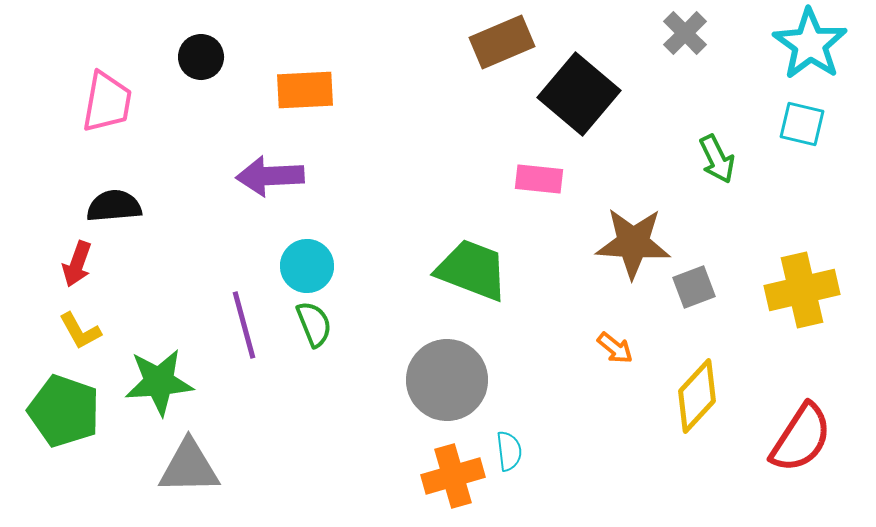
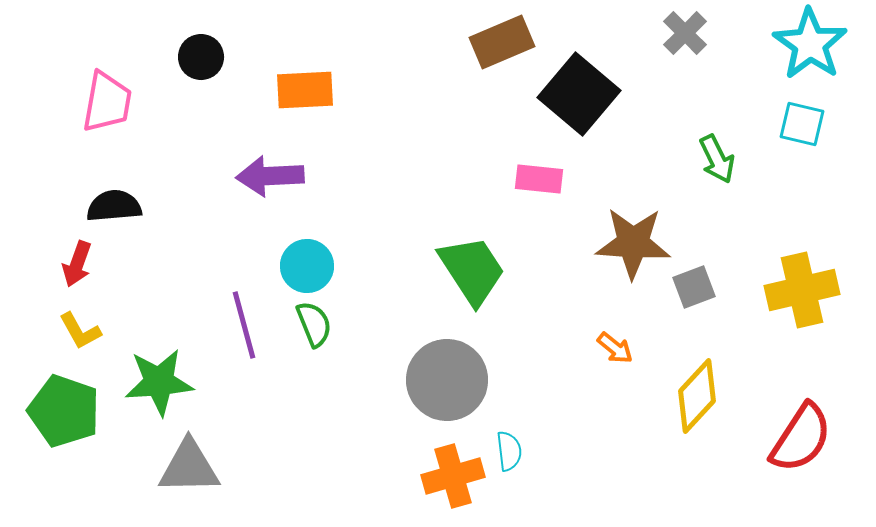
green trapezoid: rotated 36 degrees clockwise
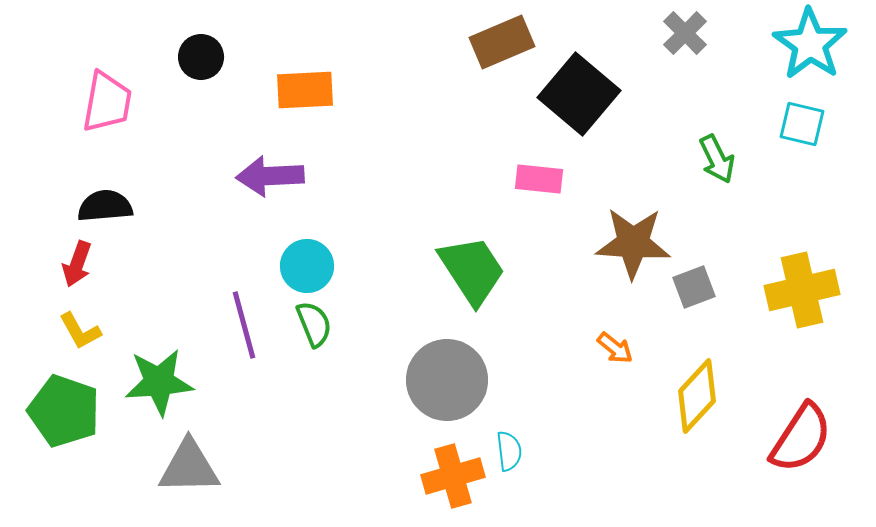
black semicircle: moved 9 px left
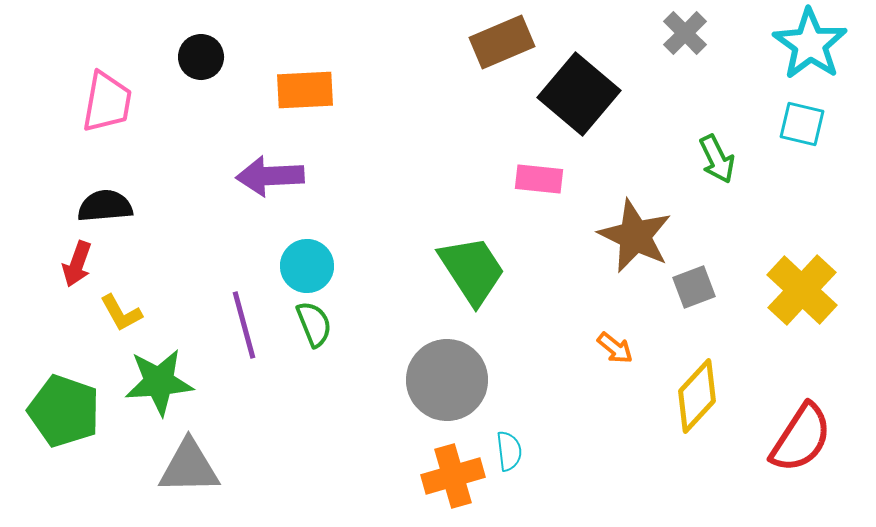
brown star: moved 2 px right, 7 px up; rotated 22 degrees clockwise
yellow cross: rotated 34 degrees counterclockwise
yellow L-shape: moved 41 px right, 18 px up
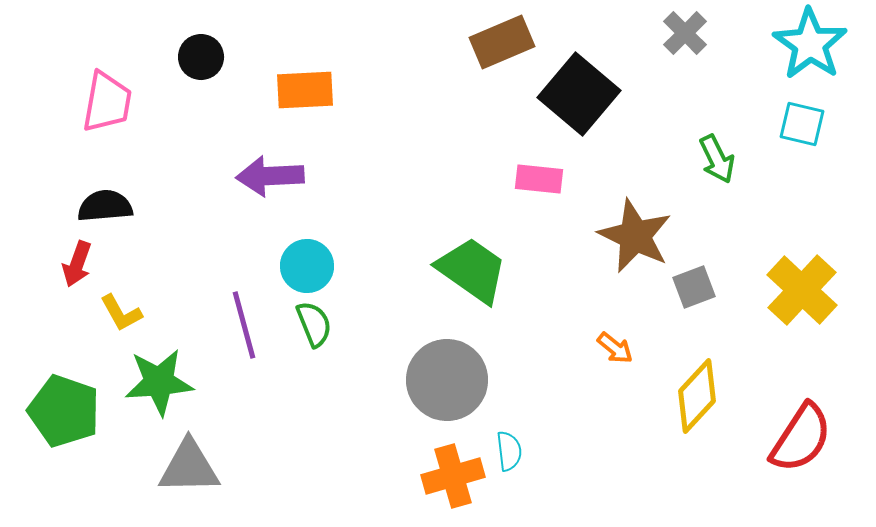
green trapezoid: rotated 22 degrees counterclockwise
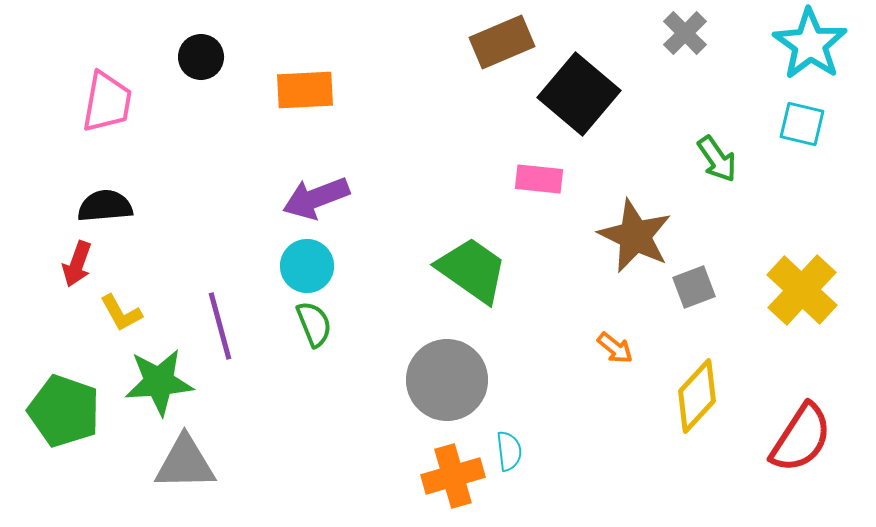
green arrow: rotated 9 degrees counterclockwise
purple arrow: moved 46 px right, 22 px down; rotated 18 degrees counterclockwise
purple line: moved 24 px left, 1 px down
gray triangle: moved 4 px left, 4 px up
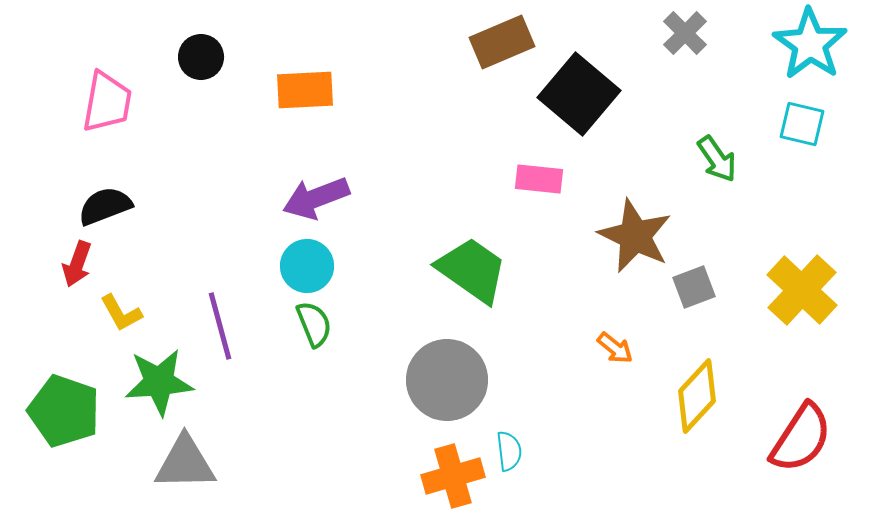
black semicircle: rotated 16 degrees counterclockwise
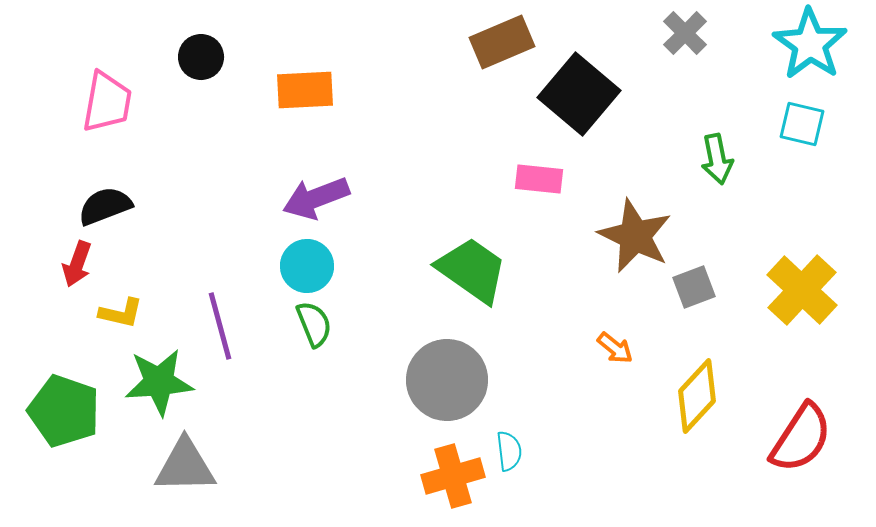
green arrow: rotated 24 degrees clockwise
yellow L-shape: rotated 48 degrees counterclockwise
gray triangle: moved 3 px down
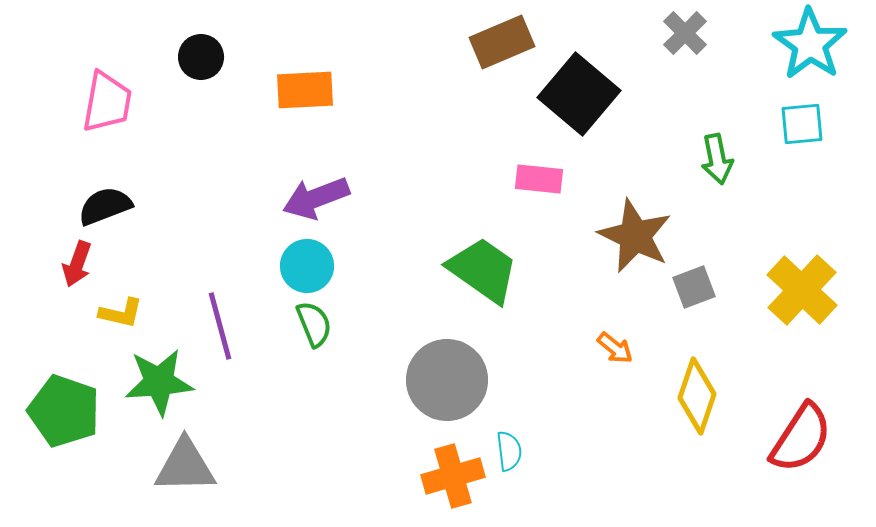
cyan square: rotated 18 degrees counterclockwise
green trapezoid: moved 11 px right
yellow diamond: rotated 24 degrees counterclockwise
